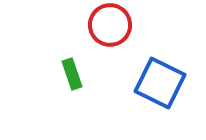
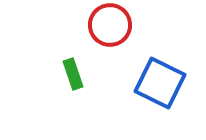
green rectangle: moved 1 px right
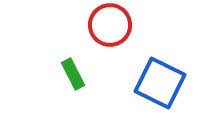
green rectangle: rotated 8 degrees counterclockwise
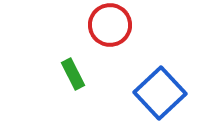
blue square: moved 10 px down; rotated 21 degrees clockwise
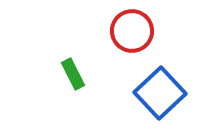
red circle: moved 22 px right, 6 px down
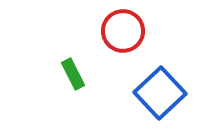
red circle: moved 9 px left
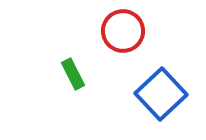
blue square: moved 1 px right, 1 px down
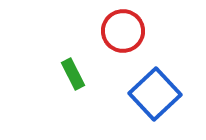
blue square: moved 6 px left
